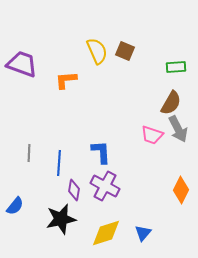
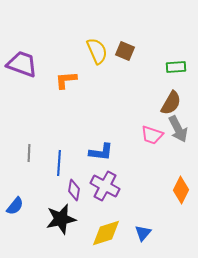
blue L-shape: rotated 100 degrees clockwise
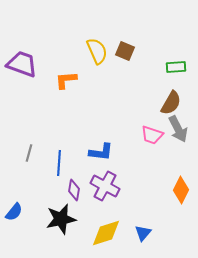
gray line: rotated 12 degrees clockwise
blue semicircle: moved 1 px left, 6 px down
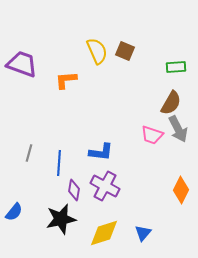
yellow diamond: moved 2 px left
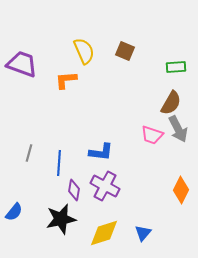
yellow semicircle: moved 13 px left
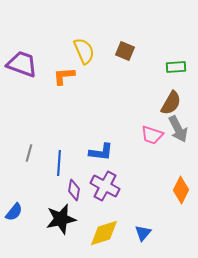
orange L-shape: moved 2 px left, 4 px up
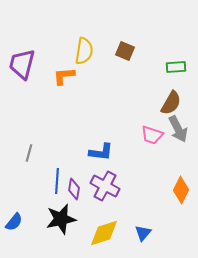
yellow semicircle: rotated 32 degrees clockwise
purple trapezoid: rotated 96 degrees counterclockwise
blue line: moved 2 px left, 18 px down
purple diamond: moved 1 px up
blue semicircle: moved 10 px down
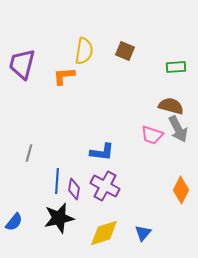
brown semicircle: moved 3 px down; rotated 105 degrees counterclockwise
blue L-shape: moved 1 px right
black star: moved 2 px left, 1 px up
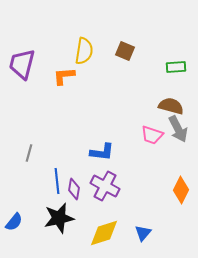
blue line: rotated 10 degrees counterclockwise
